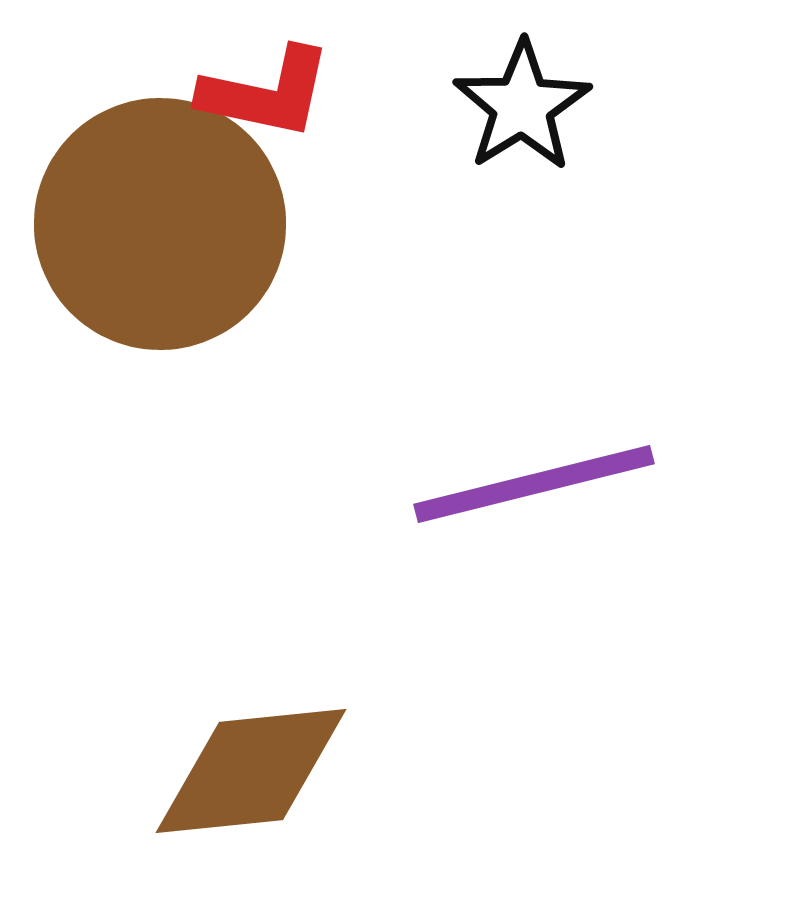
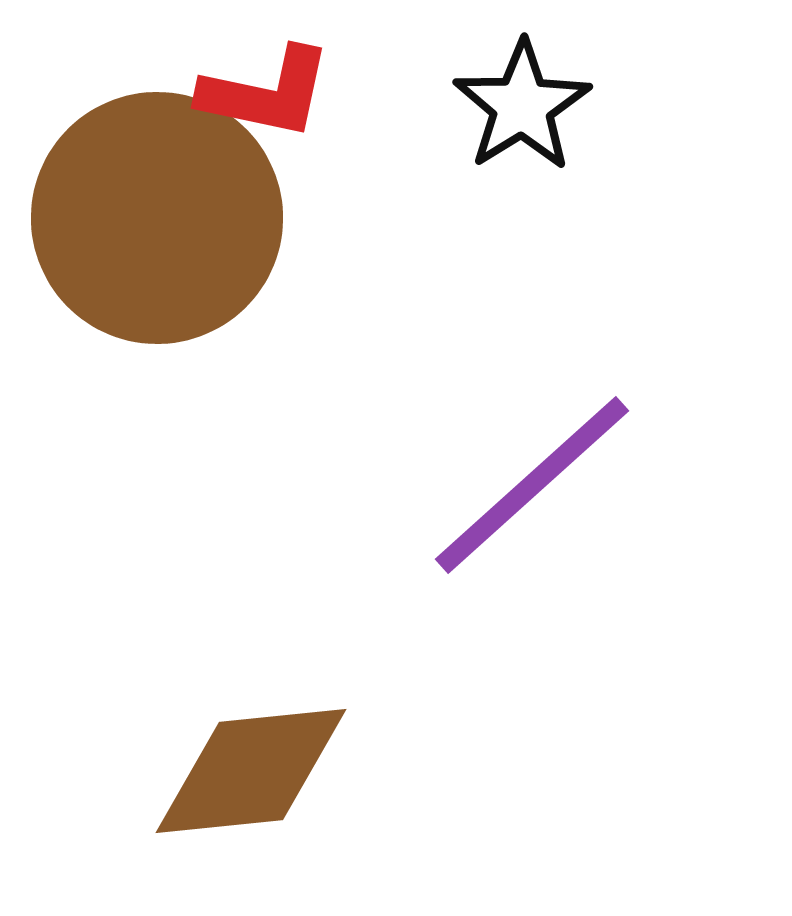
brown circle: moved 3 px left, 6 px up
purple line: moved 2 px left, 1 px down; rotated 28 degrees counterclockwise
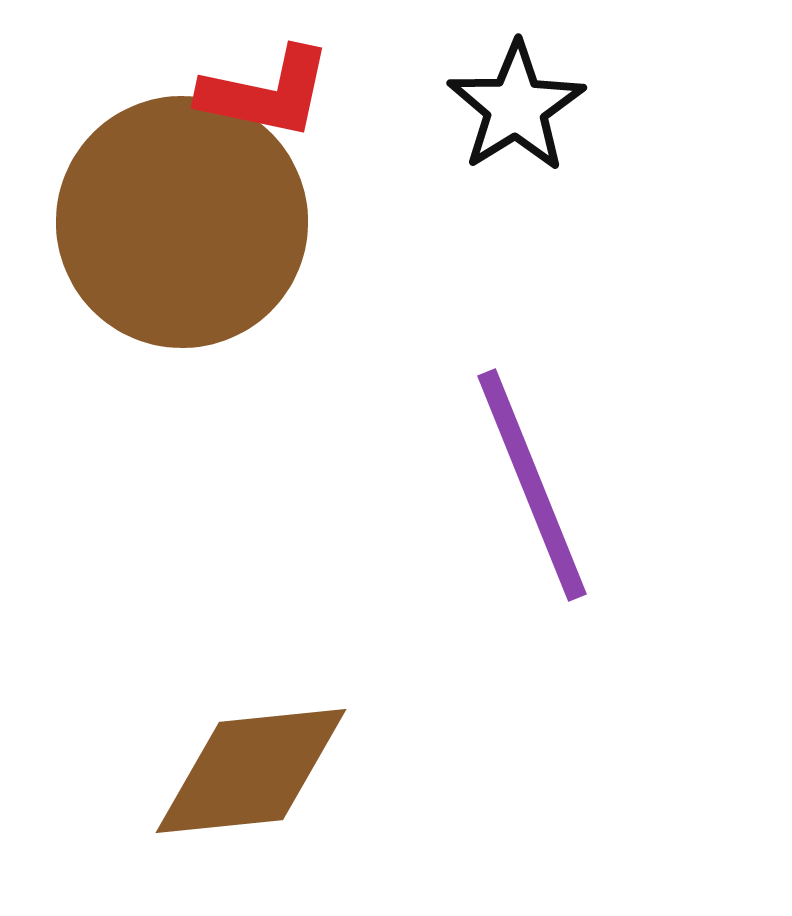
black star: moved 6 px left, 1 px down
brown circle: moved 25 px right, 4 px down
purple line: rotated 70 degrees counterclockwise
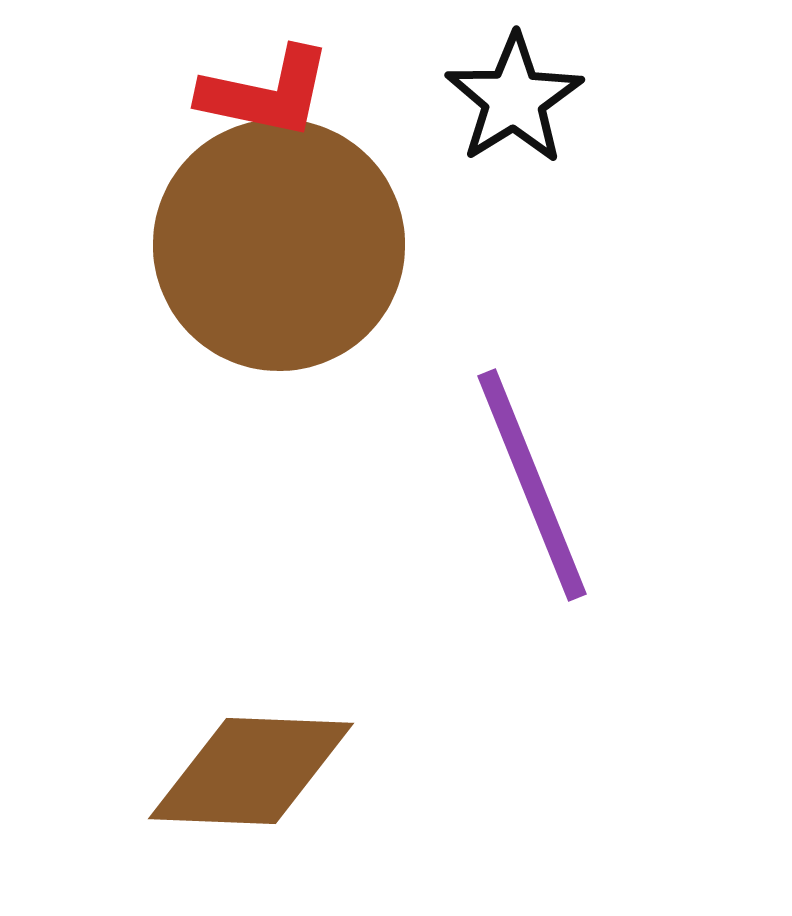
black star: moved 2 px left, 8 px up
brown circle: moved 97 px right, 23 px down
brown diamond: rotated 8 degrees clockwise
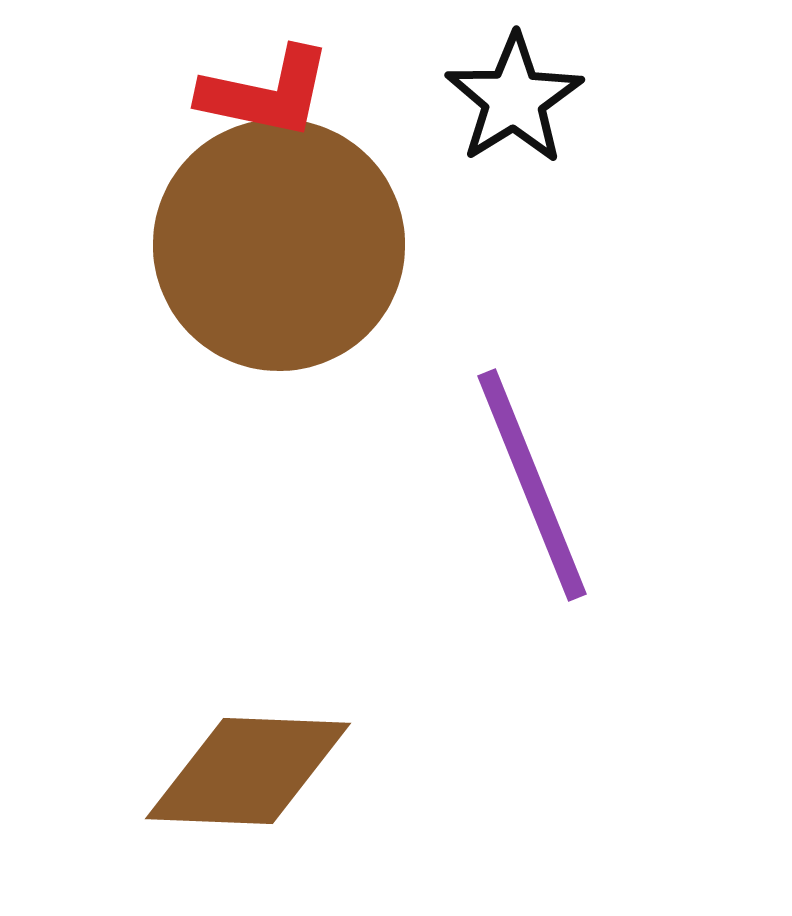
brown diamond: moved 3 px left
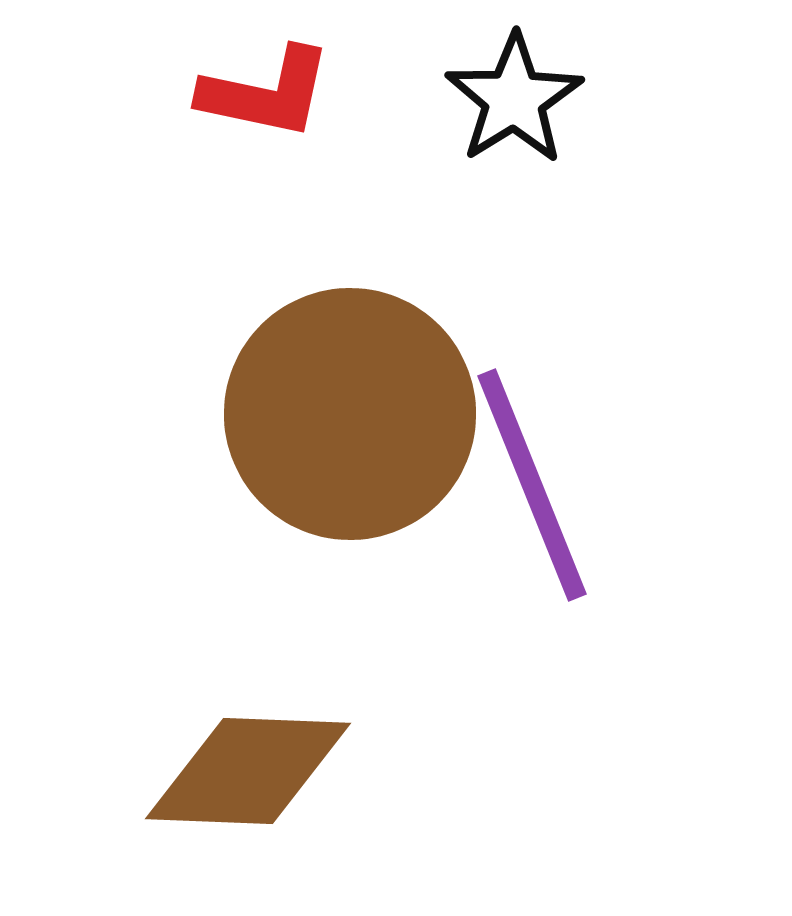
brown circle: moved 71 px right, 169 px down
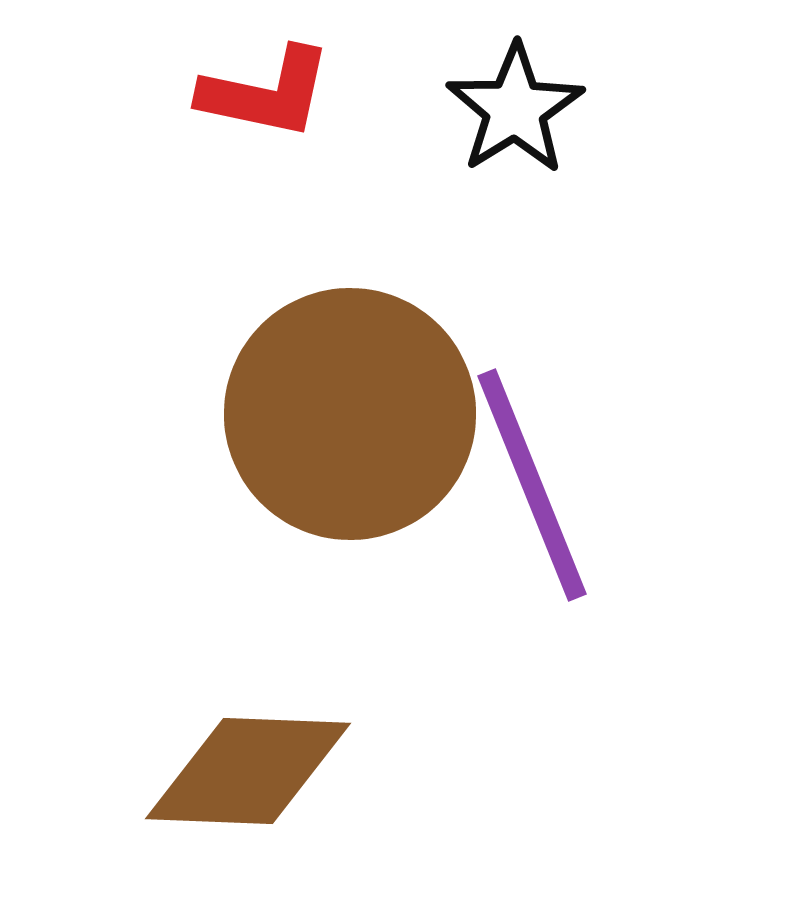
black star: moved 1 px right, 10 px down
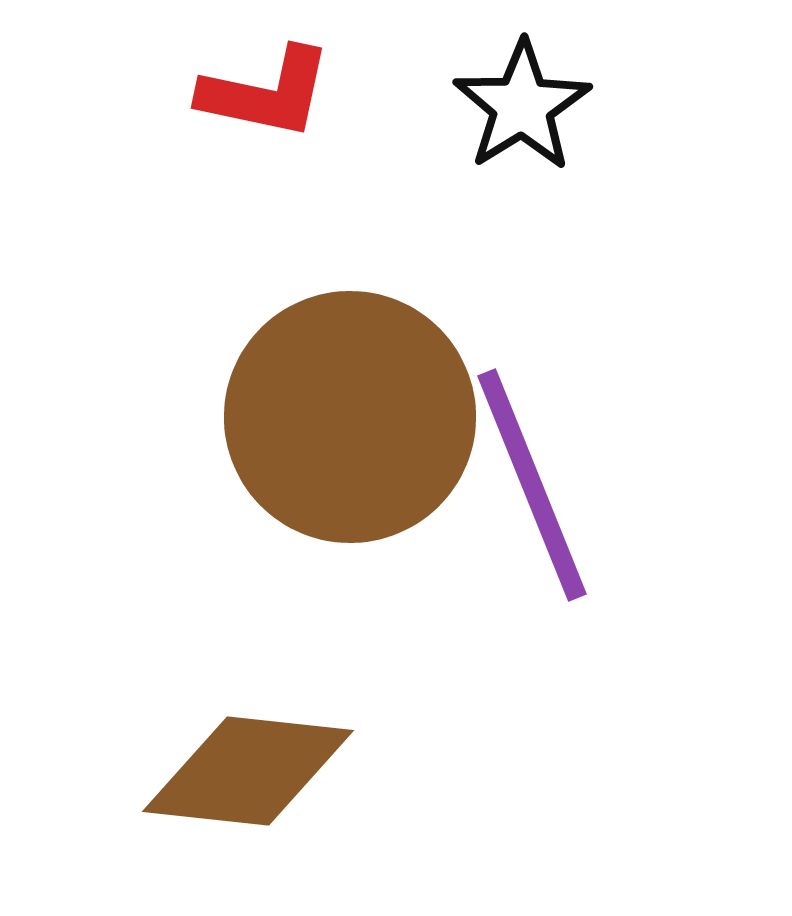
black star: moved 7 px right, 3 px up
brown circle: moved 3 px down
brown diamond: rotated 4 degrees clockwise
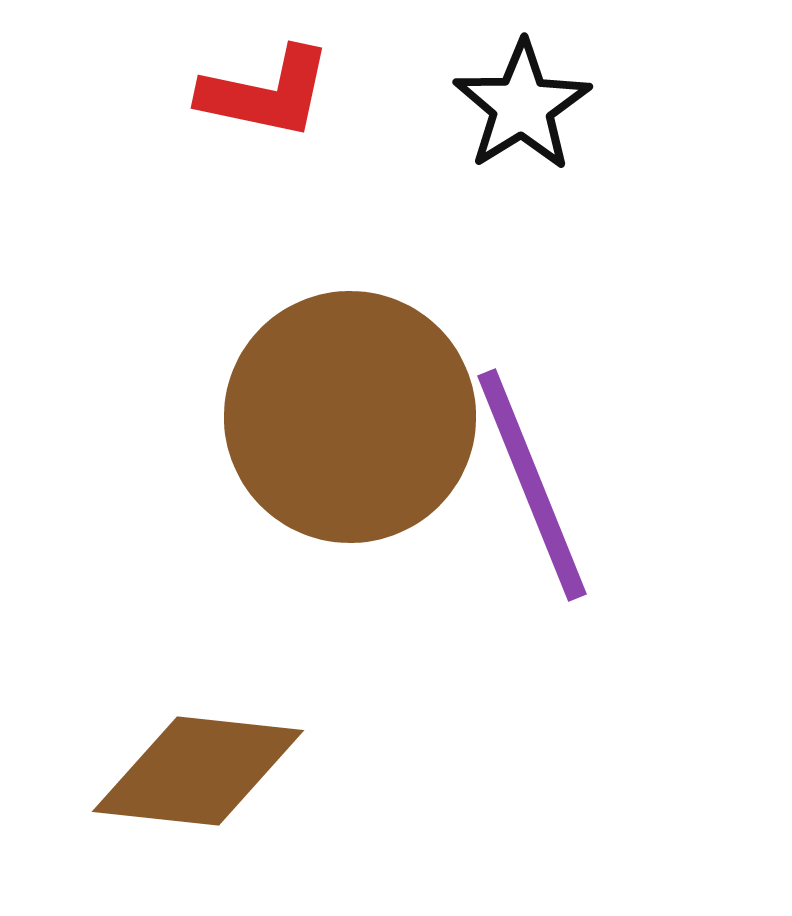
brown diamond: moved 50 px left
